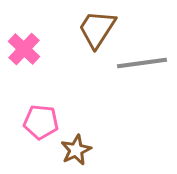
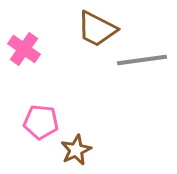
brown trapezoid: rotated 96 degrees counterclockwise
pink cross: rotated 8 degrees counterclockwise
gray line: moved 3 px up
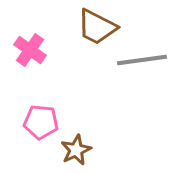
brown trapezoid: moved 2 px up
pink cross: moved 6 px right, 1 px down
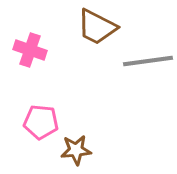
pink cross: rotated 16 degrees counterclockwise
gray line: moved 6 px right, 1 px down
brown star: rotated 20 degrees clockwise
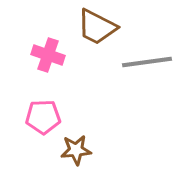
pink cross: moved 18 px right, 5 px down
gray line: moved 1 px left, 1 px down
pink pentagon: moved 2 px right, 5 px up; rotated 8 degrees counterclockwise
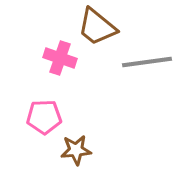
brown trapezoid: rotated 12 degrees clockwise
pink cross: moved 12 px right, 3 px down
pink pentagon: moved 1 px right
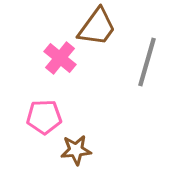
brown trapezoid: rotated 93 degrees counterclockwise
pink cross: rotated 20 degrees clockwise
gray line: rotated 66 degrees counterclockwise
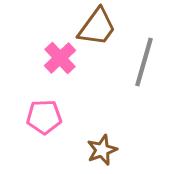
pink cross: rotated 8 degrees clockwise
gray line: moved 3 px left
brown star: moved 26 px right; rotated 16 degrees counterclockwise
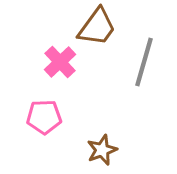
pink cross: moved 4 px down
